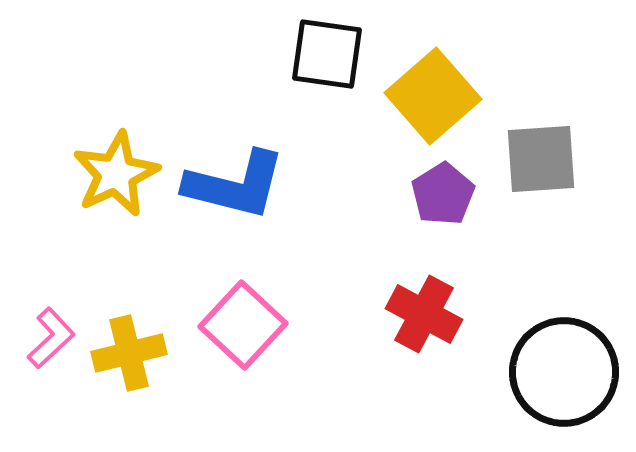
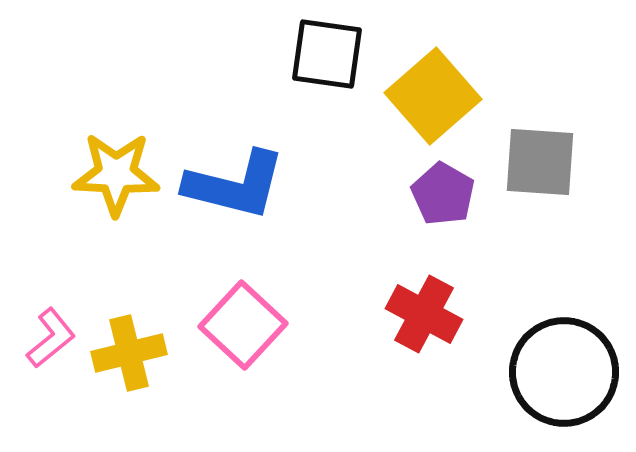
gray square: moved 1 px left, 3 px down; rotated 8 degrees clockwise
yellow star: rotated 28 degrees clockwise
purple pentagon: rotated 10 degrees counterclockwise
pink L-shape: rotated 4 degrees clockwise
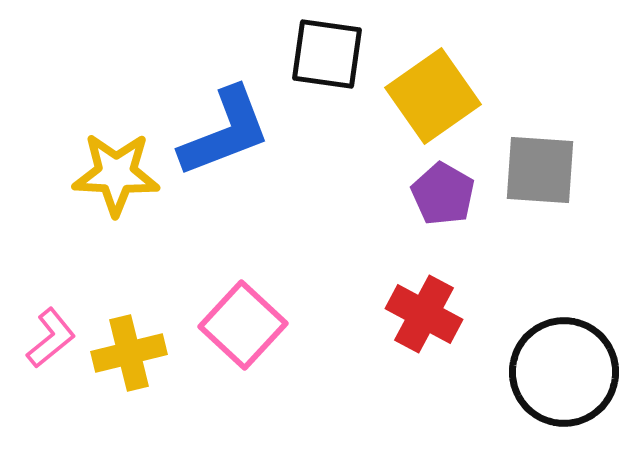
yellow square: rotated 6 degrees clockwise
gray square: moved 8 px down
blue L-shape: moved 10 px left, 53 px up; rotated 35 degrees counterclockwise
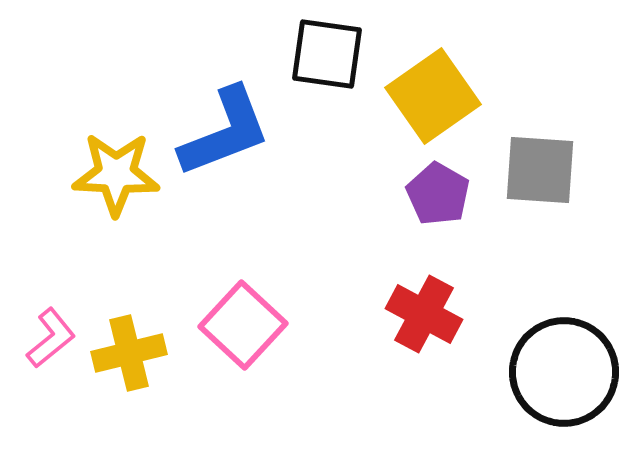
purple pentagon: moved 5 px left
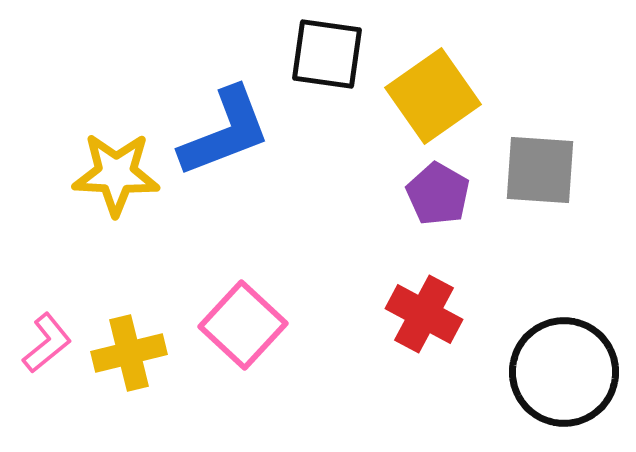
pink L-shape: moved 4 px left, 5 px down
